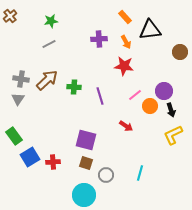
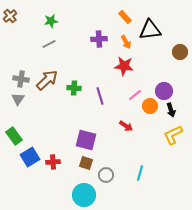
green cross: moved 1 px down
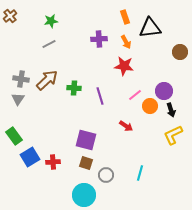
orange rectangle: rotated 24 degrees clockwise
black triangle: moved 2 px up
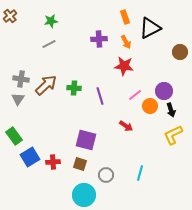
black triangle: rotated 20 degrees counterclockwise
brown arrow: moved 1 px left, 5 px down
brown square: moved 6 px left, 1 px down
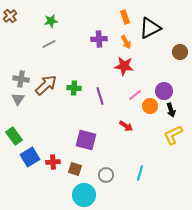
brown square: moved 5 px left, 5 px down
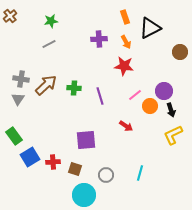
purple square: rotated 20 degrees counterclockwise
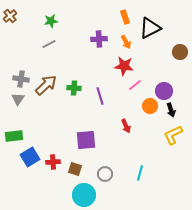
pink line: moved 10 px up
red arrow: rotated 32 degrees clockwise
green rectangle: rotated 60 degrees counterclockwise
gray circle: moved 1 px left, 1 px up
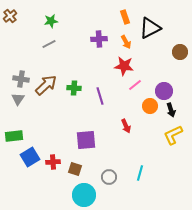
gray circle: moved 4 px right, 3 px down
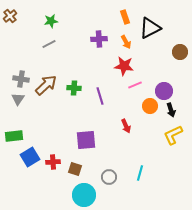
pink line: rotated 16 degrees clockwise
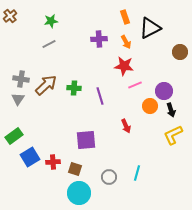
green rectangle: rotated 30 degrees counterclockwise
cyan line: moved 3 px left
cyan circle: moved 5 px left, 2 px up
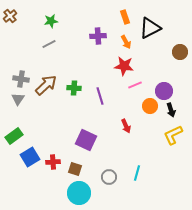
purple cross: moved 1 px left, 3 px up
purple square: rotated 30 degrees clockwise
